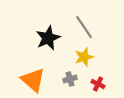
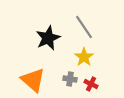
yellow star: rotated 18 degrees counterclockwise
gray cross: rotated 24 degrees clockwise
red cross: moved 7 px left
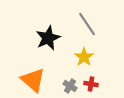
gray line: moved 3 px right, 3 px up
gray cross: moved 7 px down; rotated 24 degrees clockwise
red cross: rotated 16 degrees counterclockwise
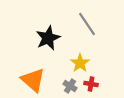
yellow star: moved 4 px left, 6 px down
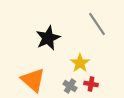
gray line: moved 10 px right
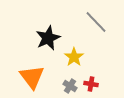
gray line: moved 1 px left, 2 px up; rotated 10 degrees counterclockwise
yellow star: moved 6 px left, 6 px up
orange triangle: moved 1 px left, 3 px up; rotated 12 degrees clockwise
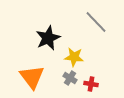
yellow star: rotated 30 degrees counterclockwise
gray cross: moved 8 px up
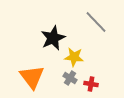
black star: moved 5 px right
